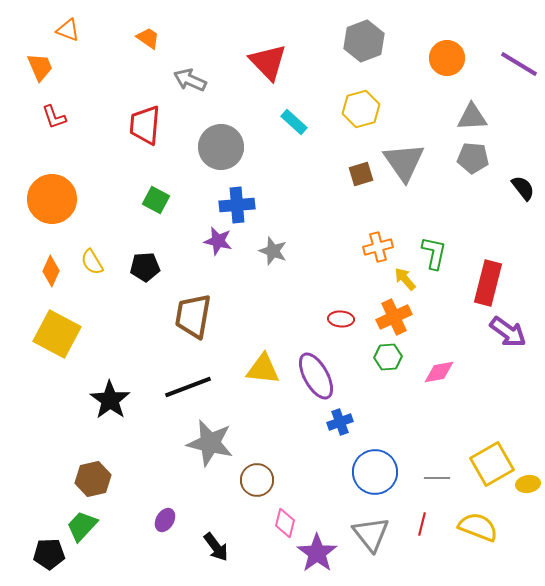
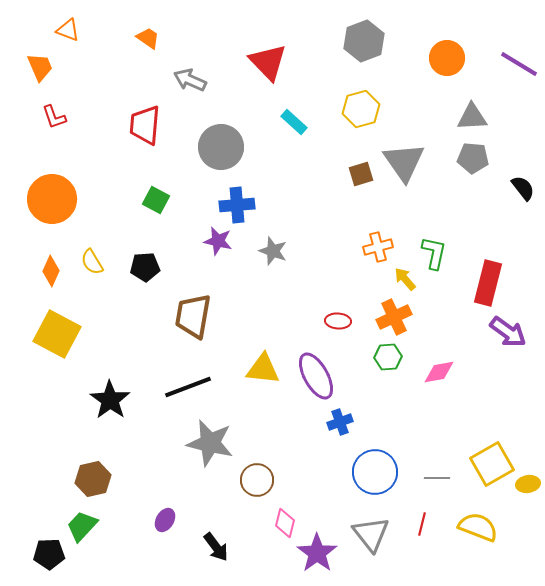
red ellipse at (341, 319): moved 3 px left, 2 px down
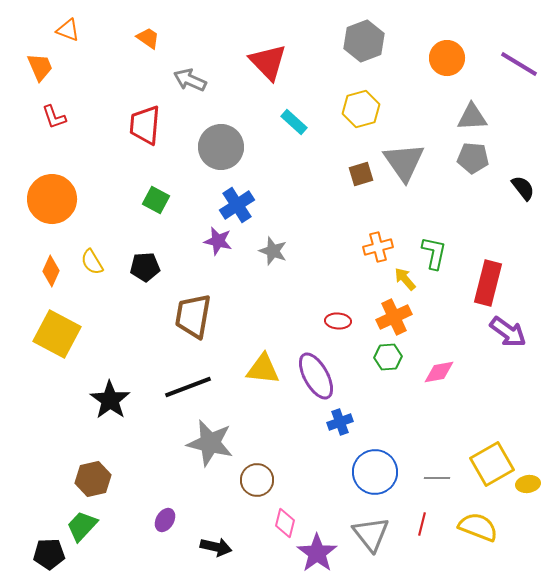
blue cross at (237, 205): rotated 28 degrees counterclockwise
black arrow at (216, 547): rotated 40 degrees counterclockwise
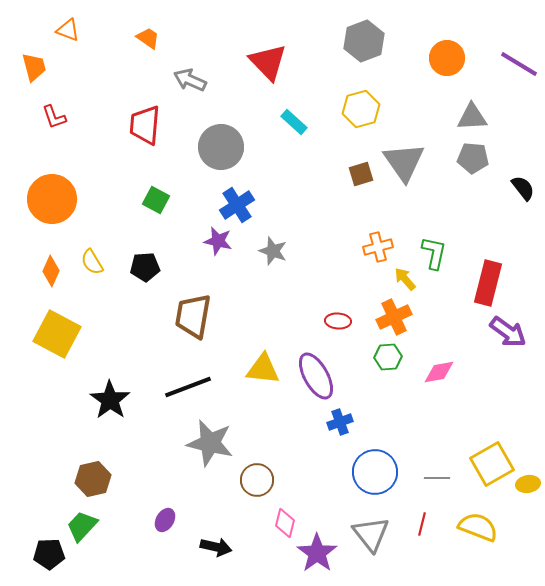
orange trapezoid at (40, 67): moved 6 px left; rotated 8 degrees clockwise
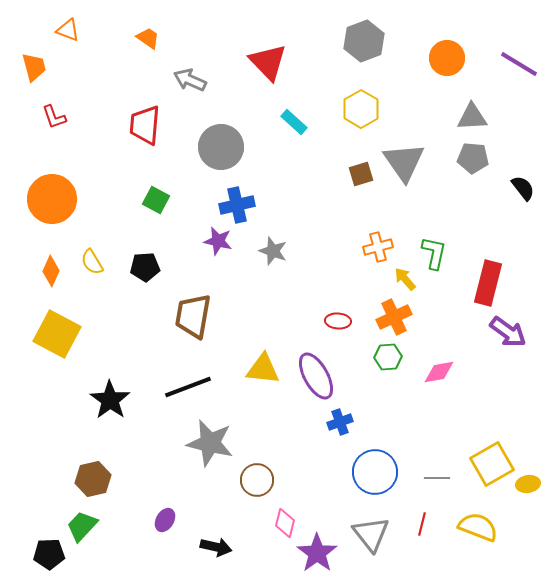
yellow hexagon at (361, 109): rotated 15 degrees counterclockwise
blue cross at (237, 205): rotated 20 degrees clockwise
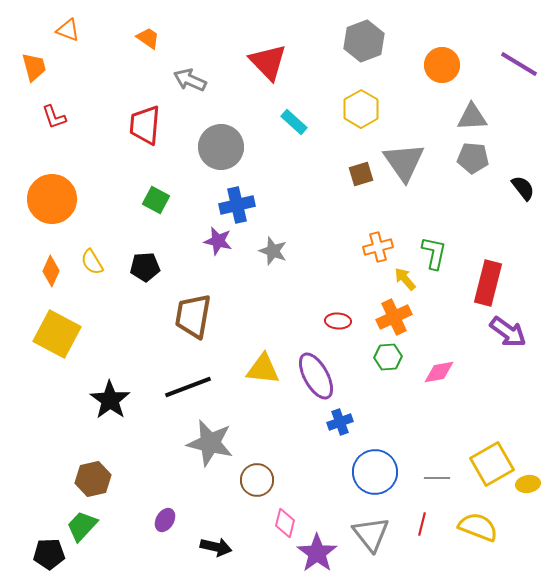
orange circle at (447, 58): moved 5 px left, 7 px down
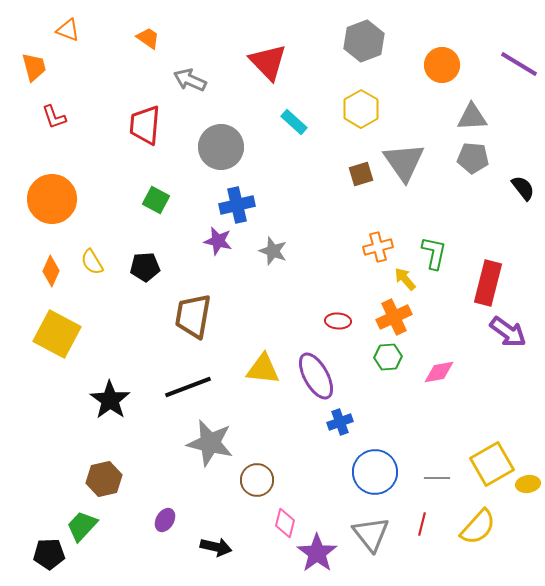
brown hexagon at (93, 479): moved 11 px right
yellow semicircle at (478, 527): rotated 111 degrees clockwise
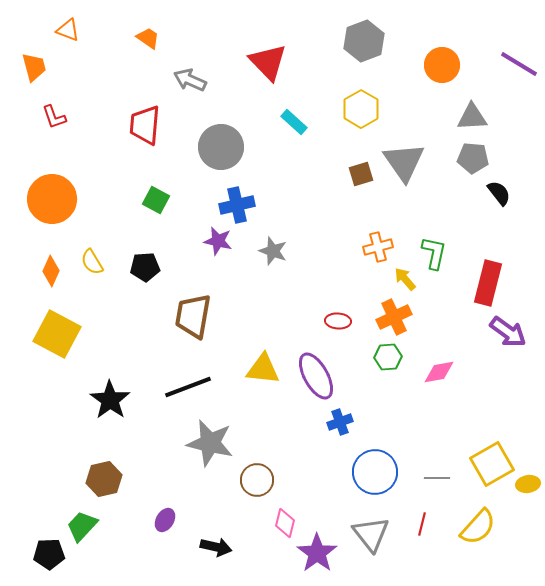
black semicircle at (523, 188): moved 24 px left, 5 px down
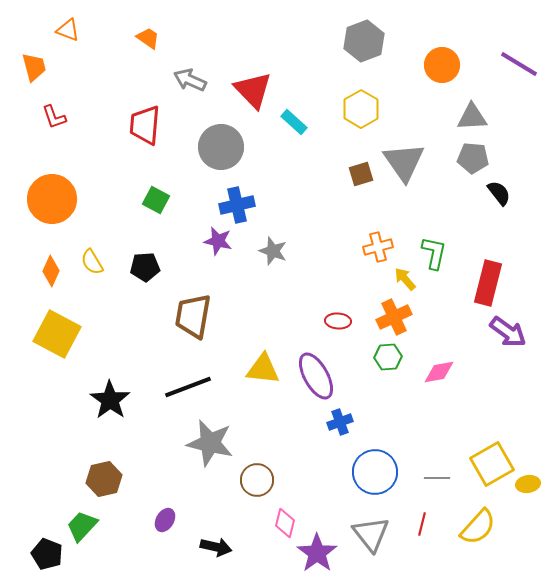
red triangle at (268, 62): moved 15 px left, 28 px down
black pentagon at (49, 554): moved 2 px left; rotated 24 degrees clockwise
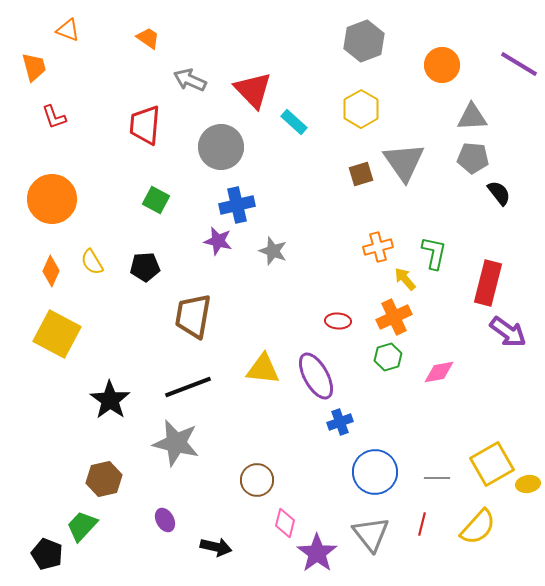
green hexagon at (388, 357): rotated 12 degrees counterclockwise
gray star at (210, 443): moved 34 px left
purple ellipse at (165, 520): rotated 60 degrees counterclockwise
